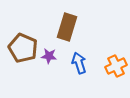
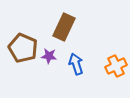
brown rectangle: moved 3 px left; rotated 8 degrees clockwise
blue arrow: moved 3 px left, 1 px down
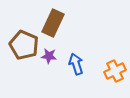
brown rectangle: moved 11 px left, 4 px up
brown pentagon: moved 1 px right, 3 px up
orange cross: moved 1 px left, 5 px down
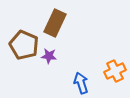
brown rectangle: moved 2 px right
blue arrow: moved 5 px right, 19 px down
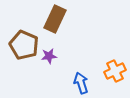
brown rectangle: moved 4 px up
purple star: rotated 14 degrees counterclockwise
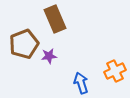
brown rectangle: rotated 48 degrees counterclockwise
brown pentagon: moved 1 px up; rotated 28 degrees clockwise
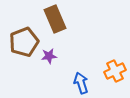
brown pentagon: moved 2 px up
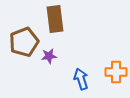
brown rectangle: rotated 16 degrees clockwise
orange cross: moved 1 px right, 1 px down; rotated 25 degrees clockwise
blue arrow: moved 4 px up
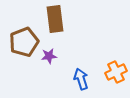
orange cross: rotated 25 degrees counterclockwise
